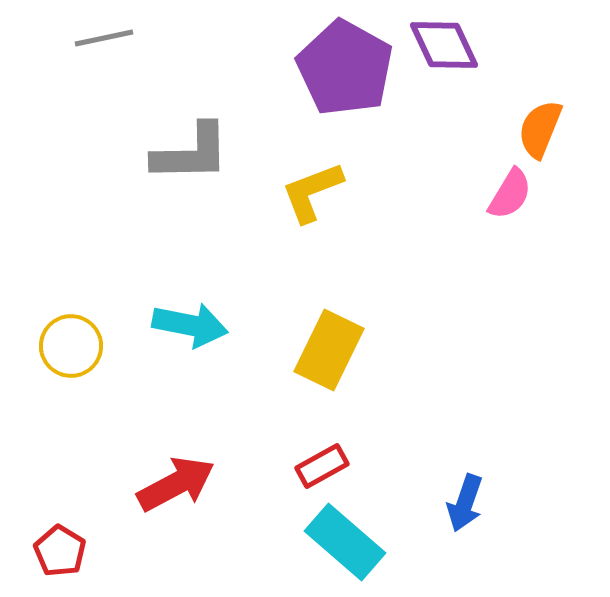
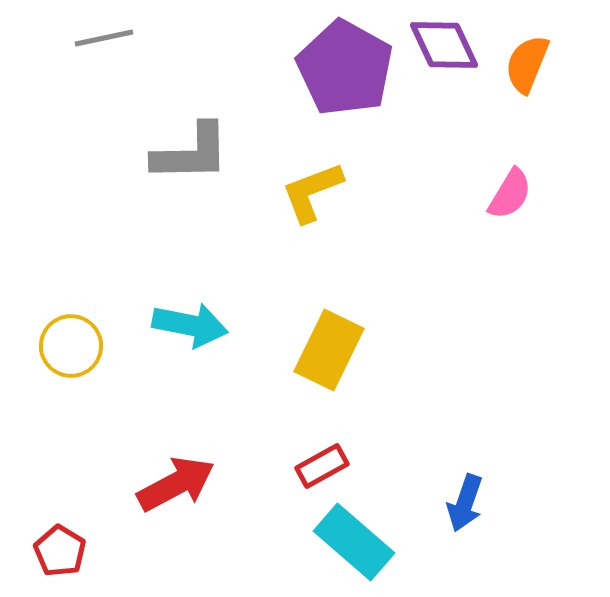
orange semicircle: moved 13 px left, 65 px up
cyan rectangle: moved 9 px right
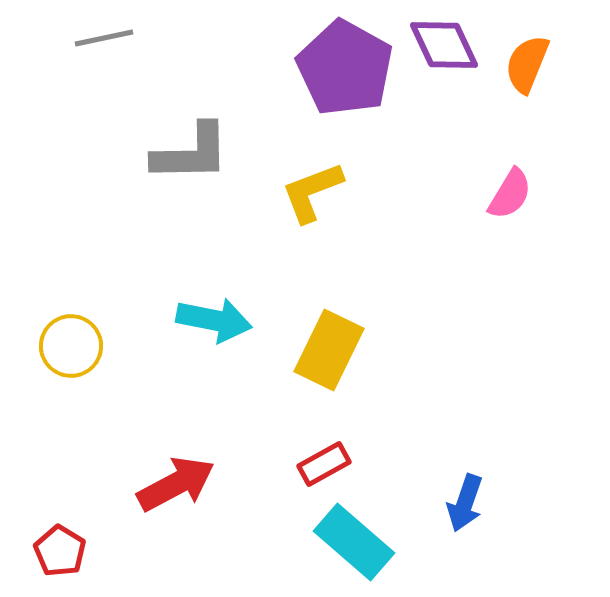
cyan arrow: moved 24 px right, 5 px up
red rectangle: moved 2 px right, 2 px up
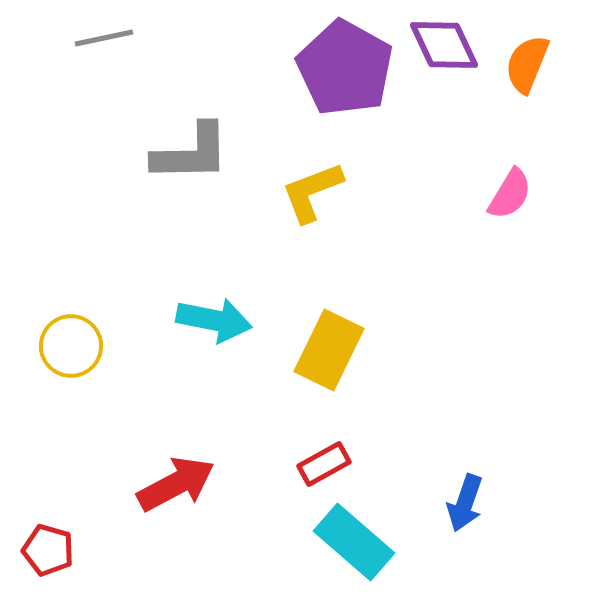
red pentagon: moved 12 px left, 1 px up; rotated 15 degrees counterclockwise
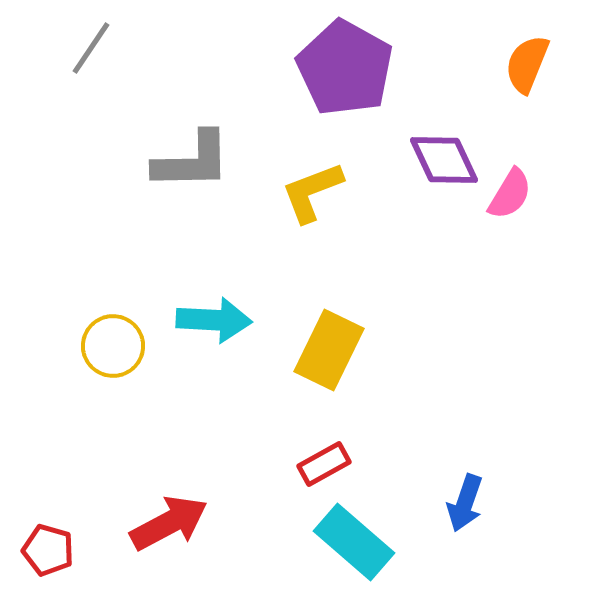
gray line: moved 13 px left, 10 px down; rotated 44 degrees counterclockwise
purple diamond: moved 115 px down
gray L-shape: moved 1 px right, 8 px down
cyan arrow: rotated 8 degrees counterclockwise
yellow circle: moved 42 px right
red arrow: moved 7 px left, 39 px down
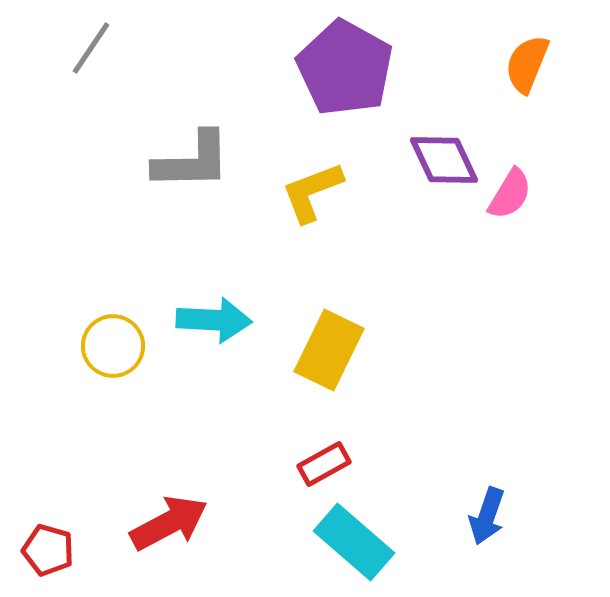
blue arrow: moved 22 px right, 13 px down
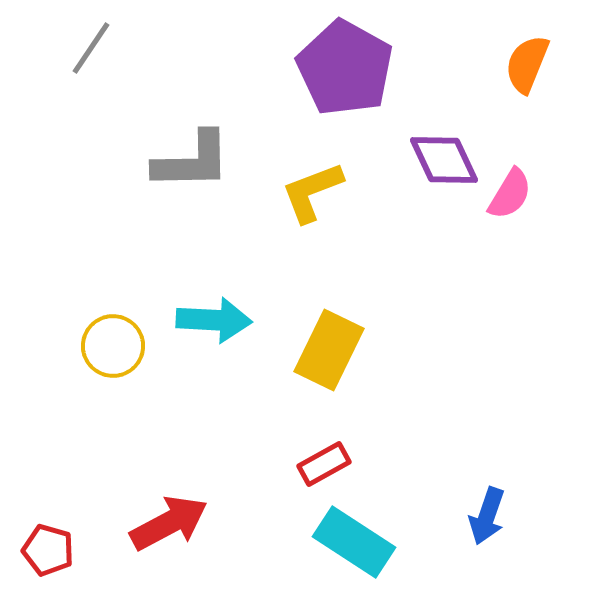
cyan rectangle: rotated 8 degrees counterclockwise
